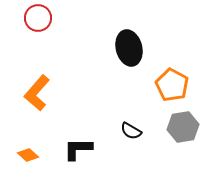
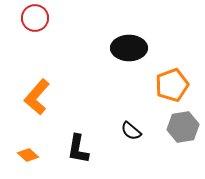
red circle: moved 3 px left
black ellipse: rotated 76 degrees counterclockwise
orange pentagon: rotated 24 degrees clockwise
orange L-shape: moved 4 px down
black semicircle: rotated 10 degrees clockwise
black L-shape: rotated 80 degrees counterclockwise
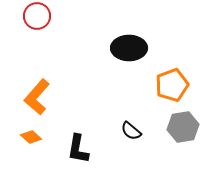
red circle: moved 2 px right, 2 px up
orange diamond: moved 3 px right, 18 px up
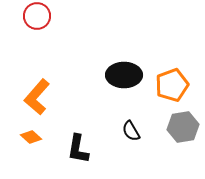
black ellipse: moved 5 px left, 27 px down
black semicircle: rotated 20 degrees clockwise
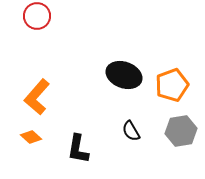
black ellipse: rotated 20 degrees clockwise
gray hexagon: moved 2 px left, 4 px down
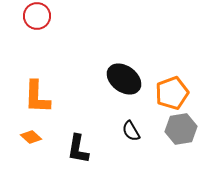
black ellipse: moved 4 px down; rotated 16 degrees clockwise
orange pentagon: moved 8 px down
orange L-shape: rotated 39 degrees counterclockwise
gray hexagon: moved 2 px up
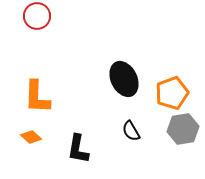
black ellipse: rotated 28 degrees clockwise
gray hexagon: moved 2 px right
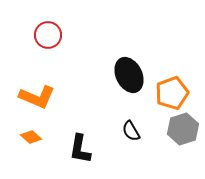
red circle: moved 11 px right, 19 px down
black ellipse: moved 5 px right, 4 px up
orange L-shape: rotated 69 degrees counterclockwise
gray hexagon: rotated 8 degrees counterclockwise
black L-shape: moved 2 px right
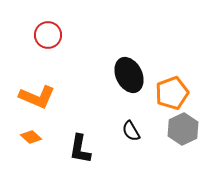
gray hexagon: rotated 8 degrees counterclockwise
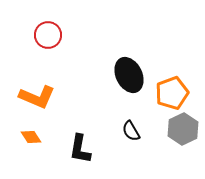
orange diamond: rotated 15 degrees clockwise
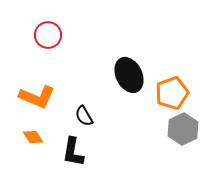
black semicircle: moved 47 px left, 15 px up
orange diamond: moved 2 px right
black L-shape: moved 7 px left, 3 px down
